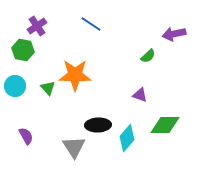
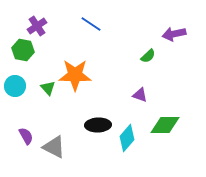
gray triangle: moved 20 px left; rotated 30 degrees counterclockwise
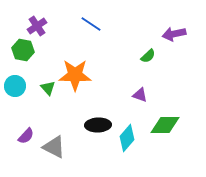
purple semicircle: rotated 72 degrees clockwise
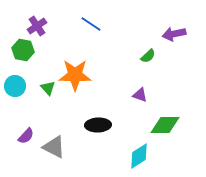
cyan diamond: moved 12 px right, 18 px down; rotated 16 degrees clockwise
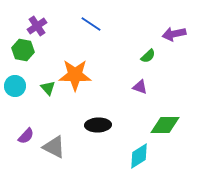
purple triangle: moved 8 px up
